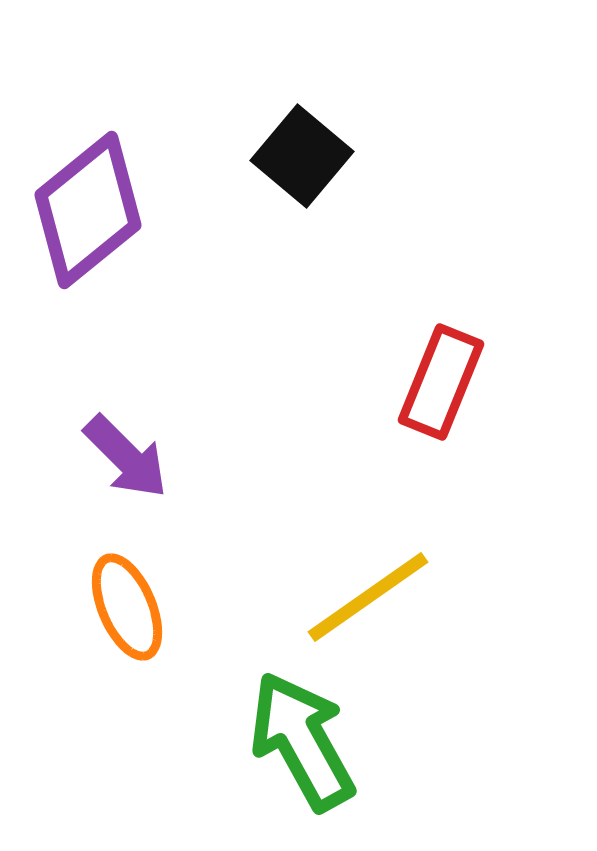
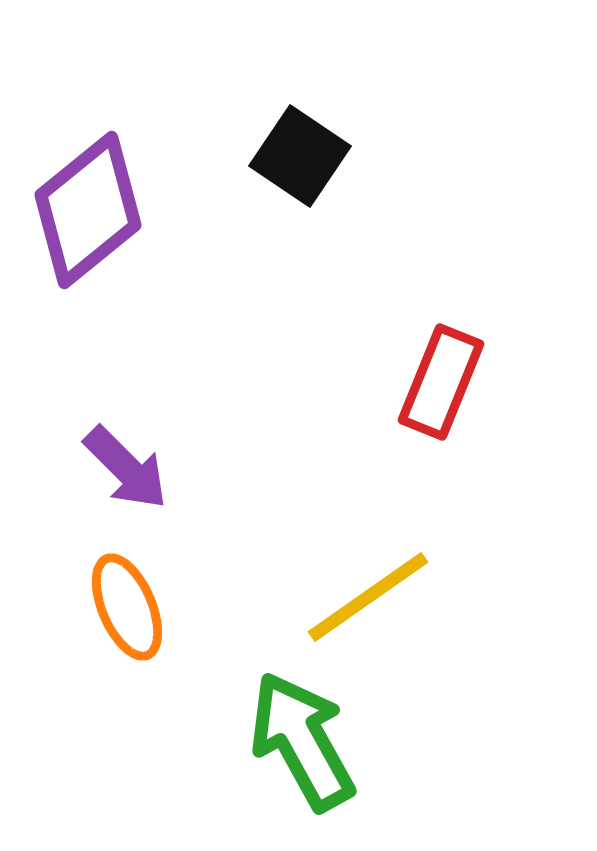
black square: moved 2 px left; rotated 6 degrees counterclockwise
purple arrow: moved 11 px down
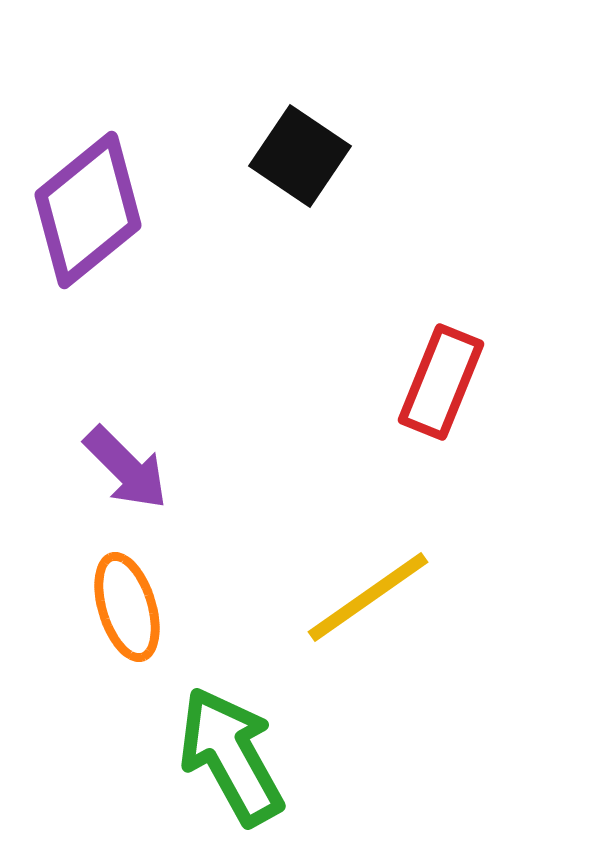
orange ellipse: rotated 6 degrees clockwise
green arrow: moved 71 px left, 15 px down
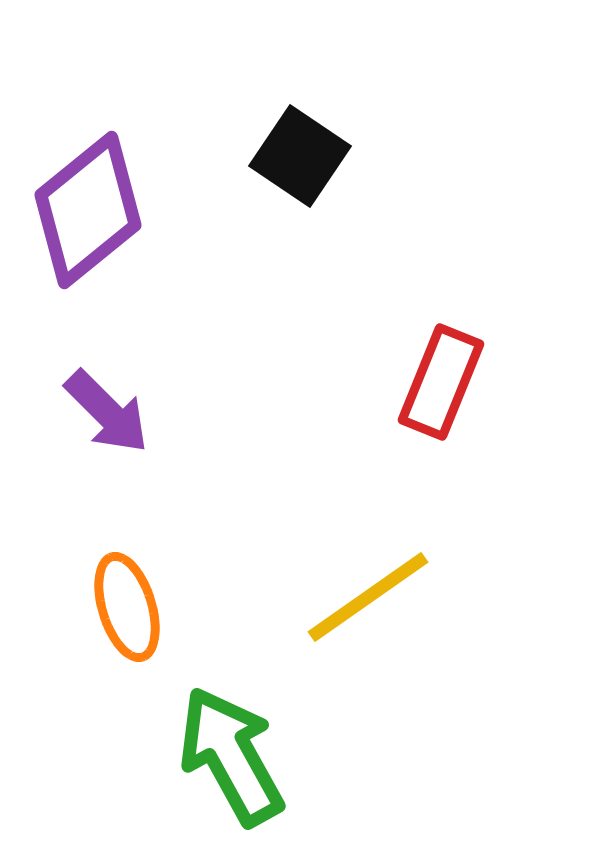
purple arrow: moved 19 px left, 56 px up
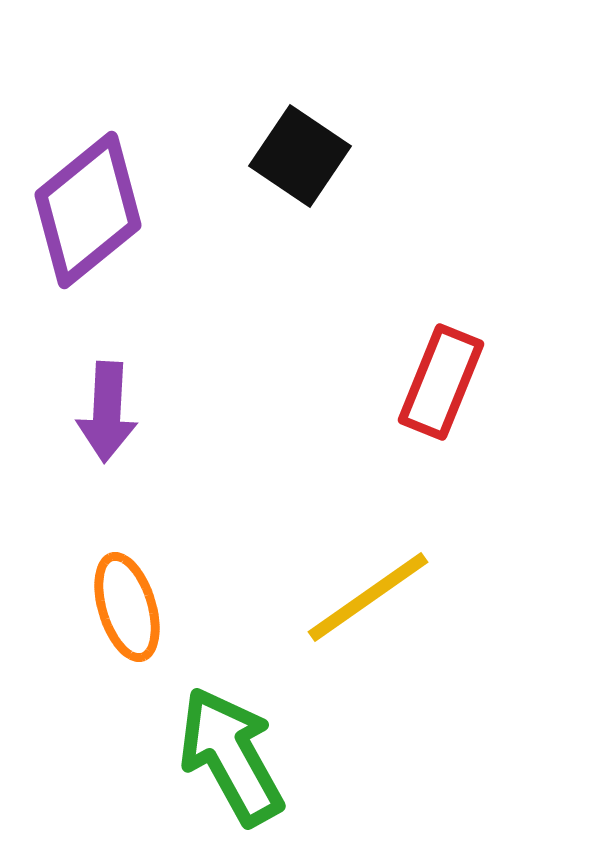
purple arrow: rotated 48 degrees clockwise
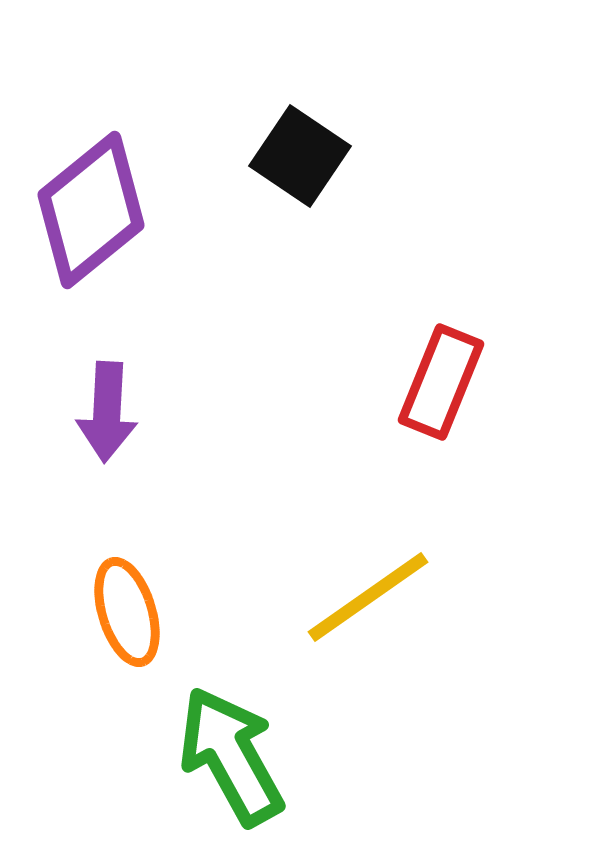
purple diamond: moved 3 px right
orange ellipse: moved 5 px down
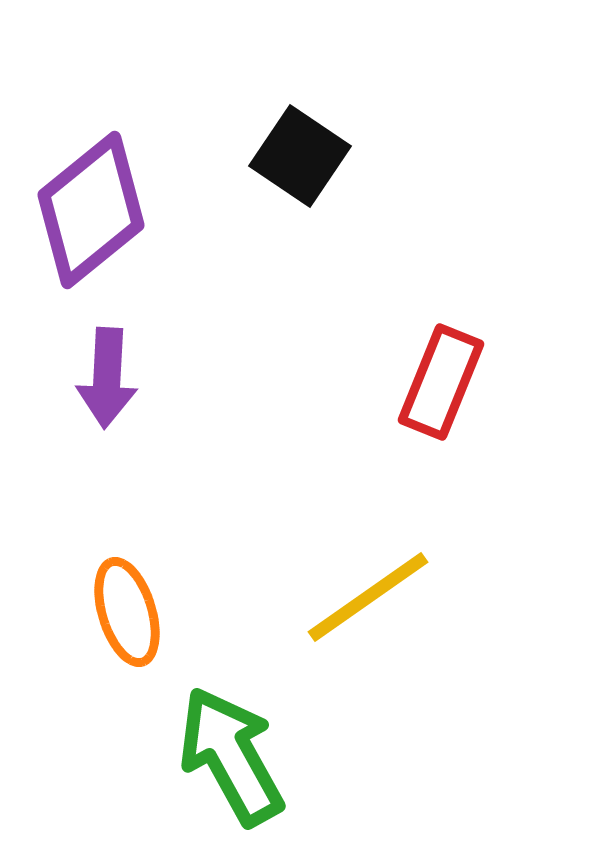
purple arrow: moved 34 px up
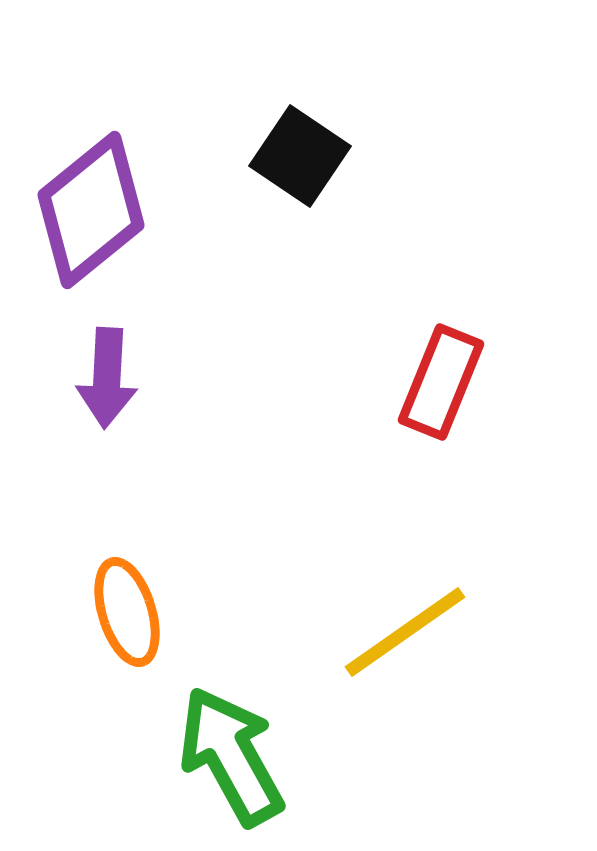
yellow line: moved 37 px right, 35 px down
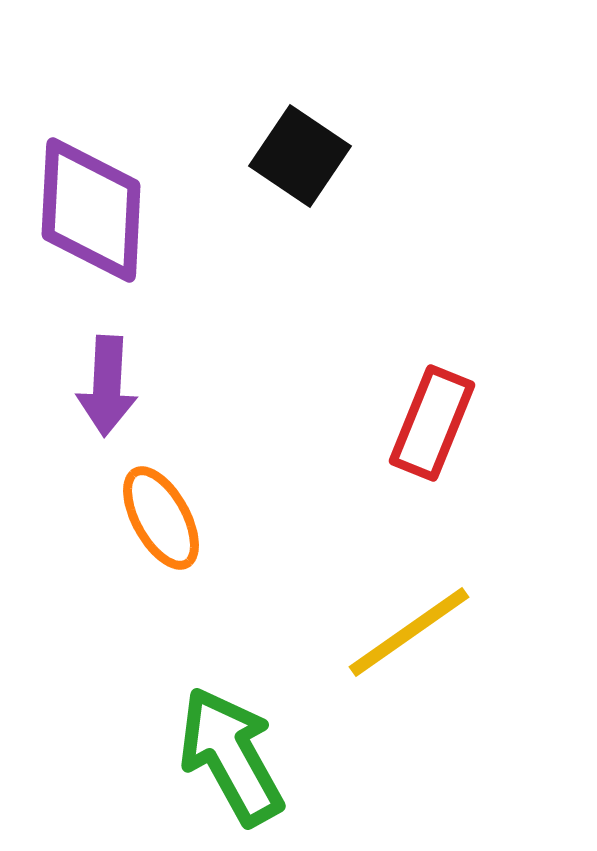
purple diamond: rotated 48 degrees counterclockwise
purple arrow: moved 8 px down
red rectangle: moved 9 px left, 41 px down
orange ellipse: moved 34 px right, 94 px up; rotated 12 degrees counterclockwise
yellow line: moved 4 px right
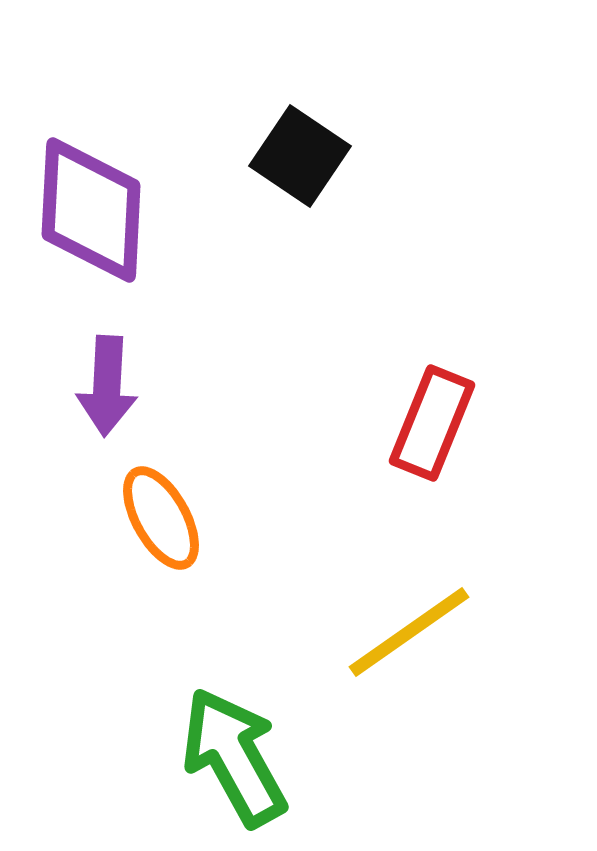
green arrow: moved 3 px right, 1 px down
